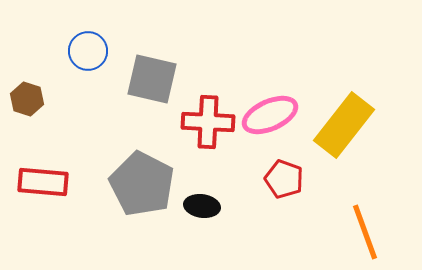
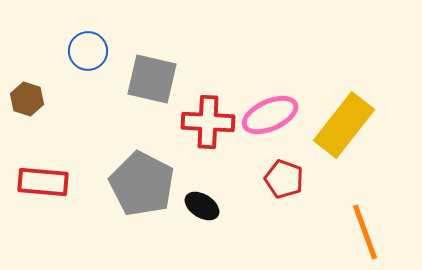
black ellipse: rotated 24 degrees clockwise
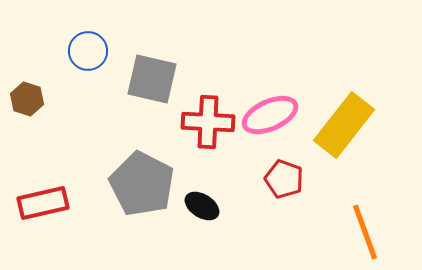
red rectangle: moved 21 px down; rotated 18 degrees counterclockwise
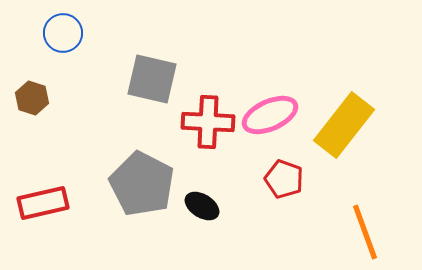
blue circle: moved 25 px left, 18 px up
brown hexagon: moved 5 px right, 1 px up
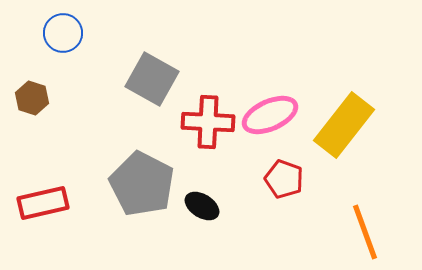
gray square: rotated 16 degrees clockwise
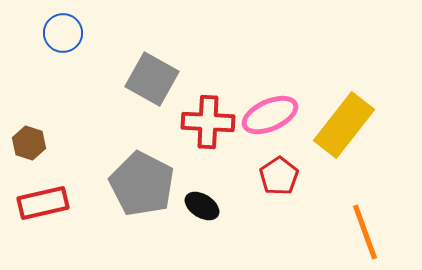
brown hexagon: moved 3 px left, 45 px down
red pentagon: moved 5 px left, 3 px up; rotated 18 degrees clockwise
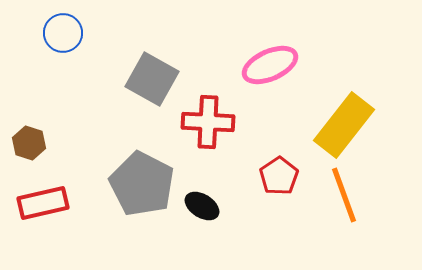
pink ellipse: moved 50 px up
orange line: moved 21 px left, 37 px up
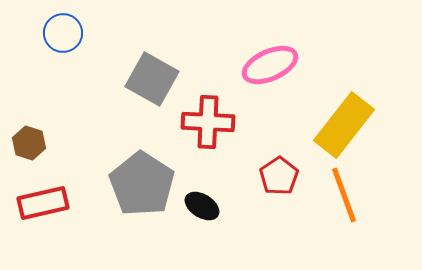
gray pentagon: rotated 6 degrees clockwise
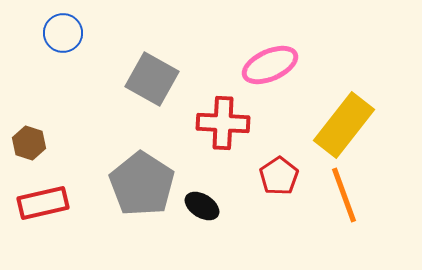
red cross: moved 15 px right, 1 px down
